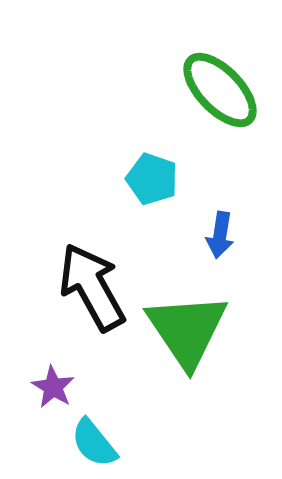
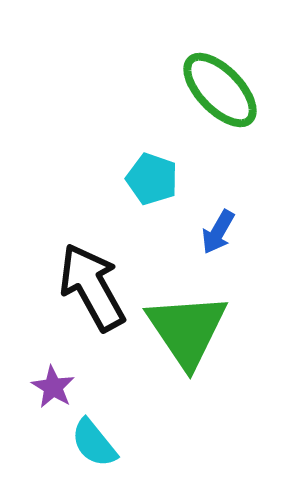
blue arrow: moved 2 px left, 3 px up; rotated 21 degrees clockwise
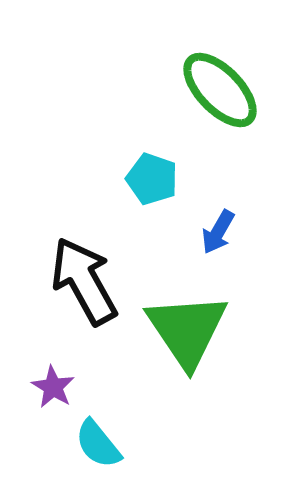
black arrow: moved 8 px left, 6 px up
cyan semicircle: moved 4 px right, 1 px down
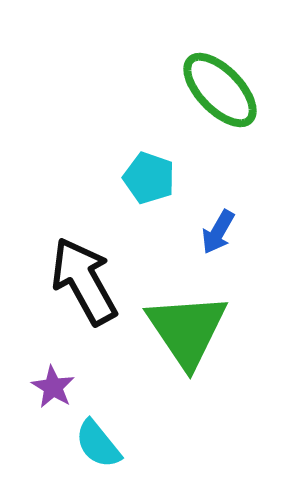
cyan pentagon: moved 3 px left, 1 px up
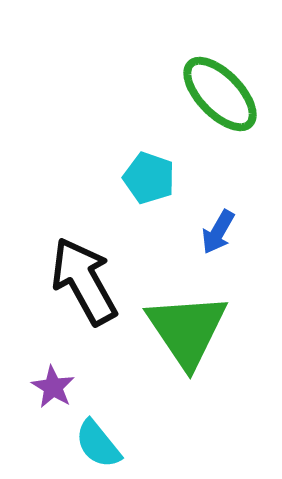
green ellipse: moved 4 px down
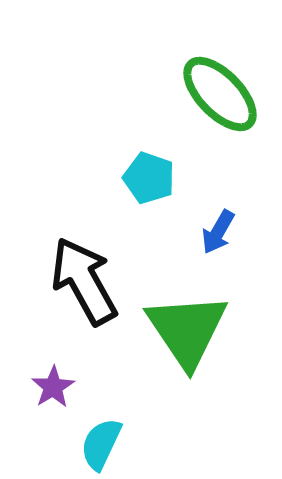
purple star: rotated 9 degrees clockwise
cyan semicircle: moved 3 px right; rotated 64 degrees clockwise
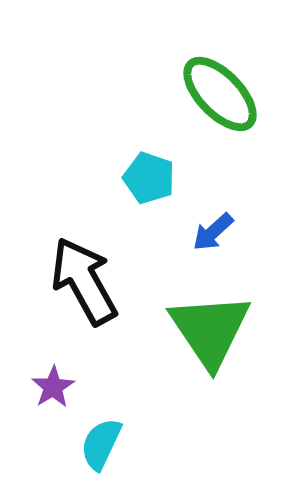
blue arrow: moved 5 px left; rotated 18 degrees clockwise
green triangle: moved 23 px right
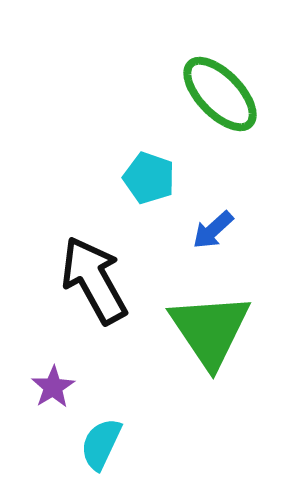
blue arrow: moved 2 px up
black arrow: moved 10 px right, 1 px up
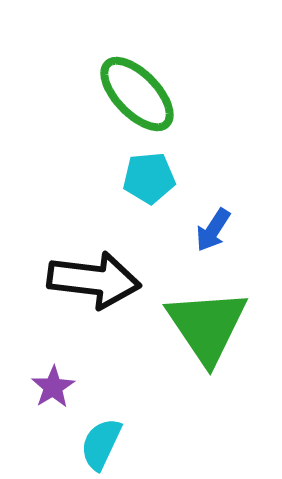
green ellipse: moved 83 px left
cyan pentagon: rotated 24 degrees counterclockwise
blue arrow: rotated 15 degrees counterclockwise
black arrow: rotated 126 degrees clockwise
green triangle: moved 3 px left, 4 px up
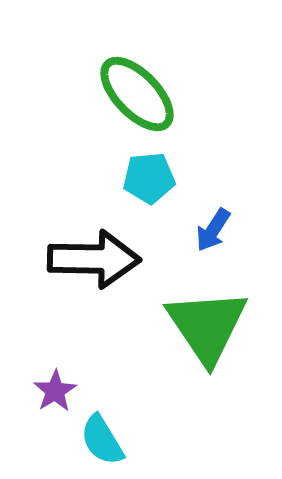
black arrow: moved 21 px up; rotated 6 degrees counterclockwise
purple star: moved 2 px right, 4 px down
cyan semicircle: moved 1 px right, 4 px up; rotated 56 degrees counterclockwise
